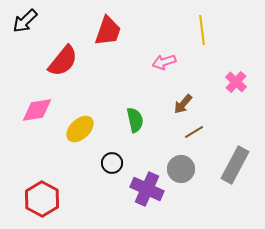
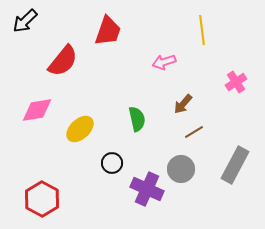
pink cross: rotated 15 degrees clockwise
green semicircle: moved 2 px right, 1 px up
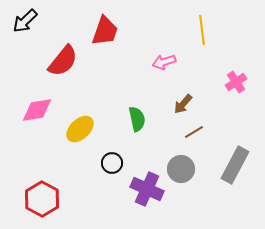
red trapezoid: moved 3 px left
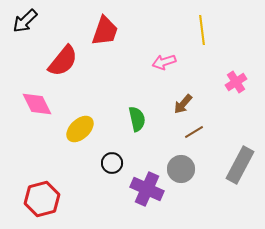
pink diamond: moved 6 px up; rotated 72 degrees clockwise
gray rectangle: moved 5 px right
red hexagon: rotated 16 degrees clockwise
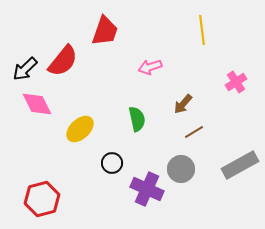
black arrow: moved 48 px down
pink arrow: moved 14 px left, 5 px down
gray rectangle: rotated 33 degrees clockwise
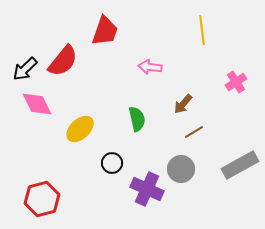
pink arrow: rotated 25 degrees clockwise
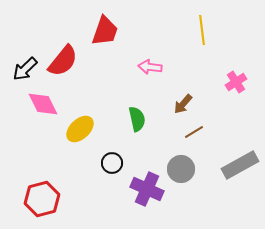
pink diamond: moved 6 px right
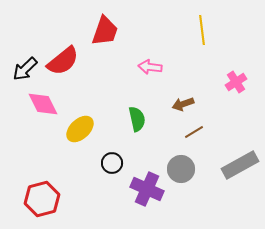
red semicircle: rotated 12 degrees clockwise
brown arrow: rotated 30 degrees clockwise
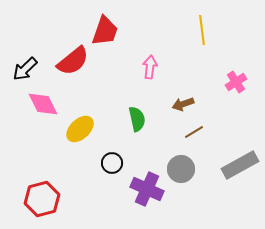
red semicircle: moved 10 px right
pink arrow: rotated 90 degrees clockwise
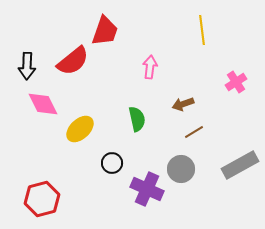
black arrow: moved 2 px right, 3 px up; rotated 44 degrees counterclockwise
